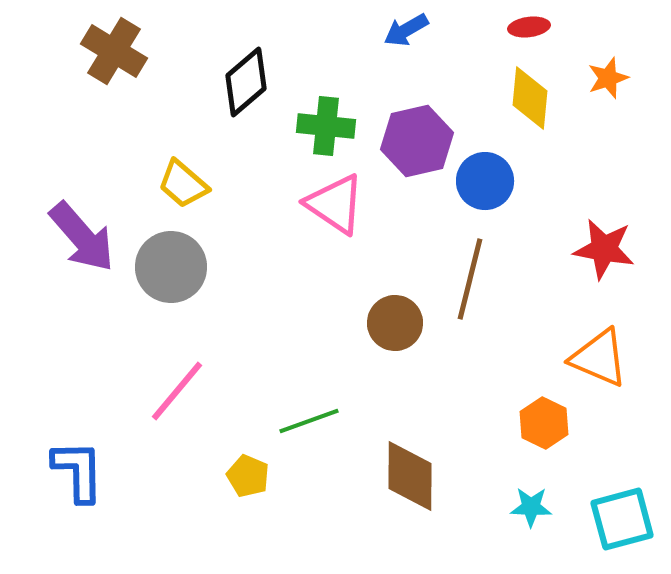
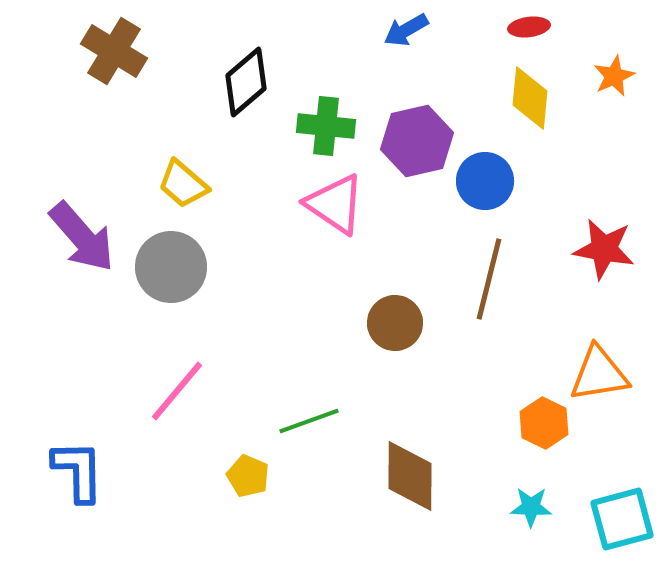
orange star: moved 6 px right, 2 px up; rotated 6 degrees counterclockwise
brown line: moved 19 px right
orange triangle: moved 16 px down; rotated 32 degrees counterclockwise
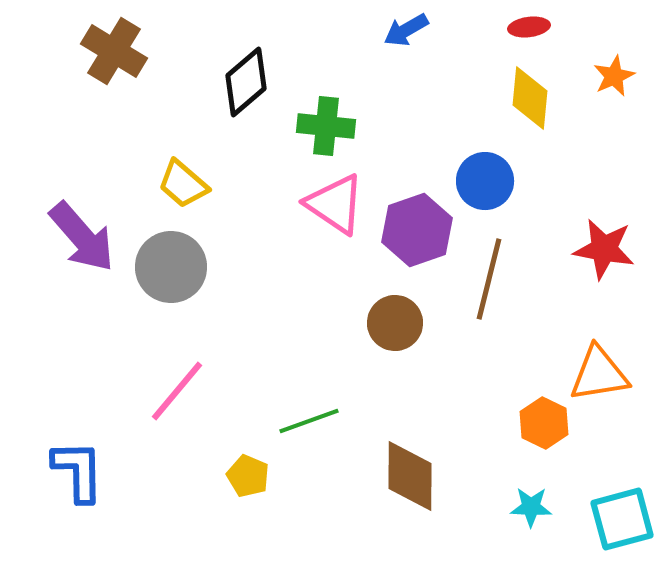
purple hexagon: moved 89 px down; rotated 6 degrees counterclockwise
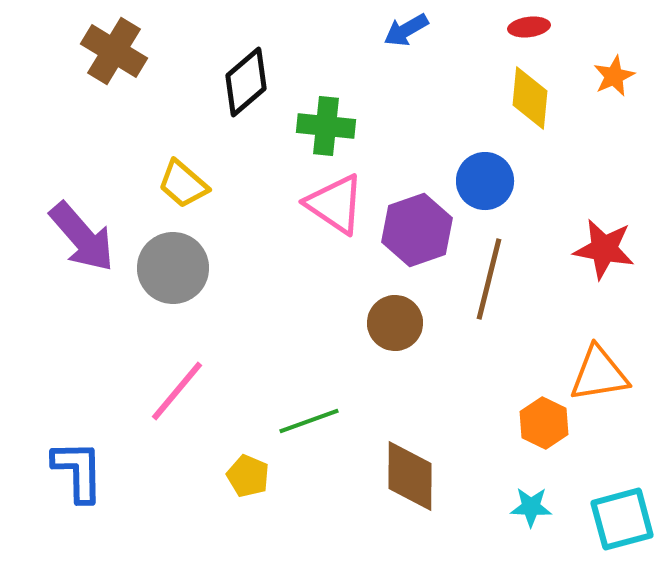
gray circle: moved 2 px right, 1 px down
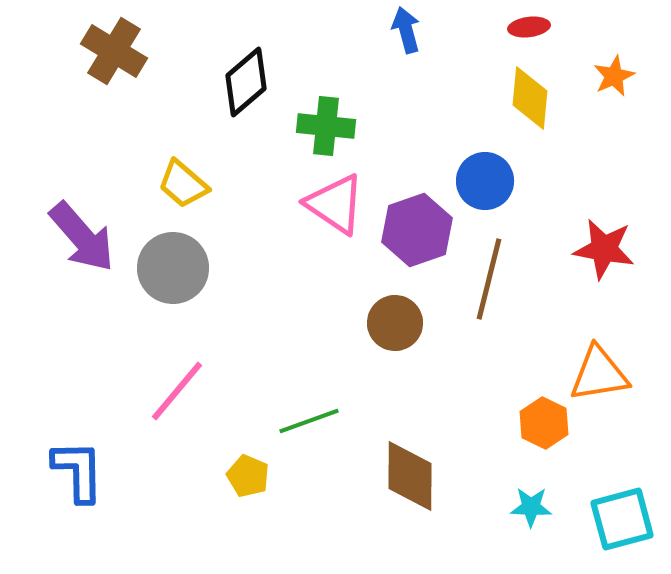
blue arrow: rotated 105 degrees clockwise
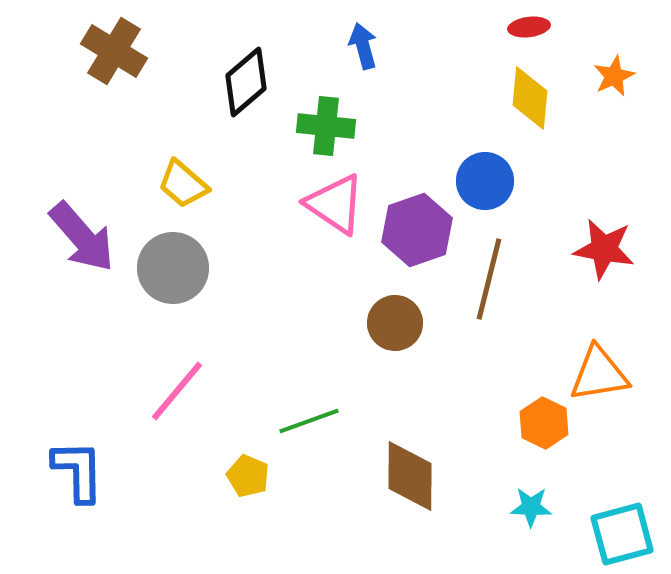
blue arrow: moved 43 px left, 16 px down
cyan square: moved 15 px down
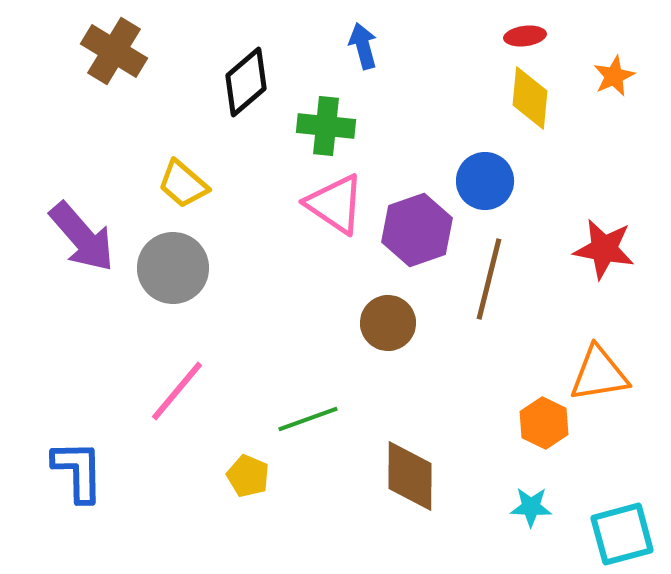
red ellipse: moved 4 px left, 9 px down
brown circle: moved 7 px left
green line: moved 1 px left, 2 px up
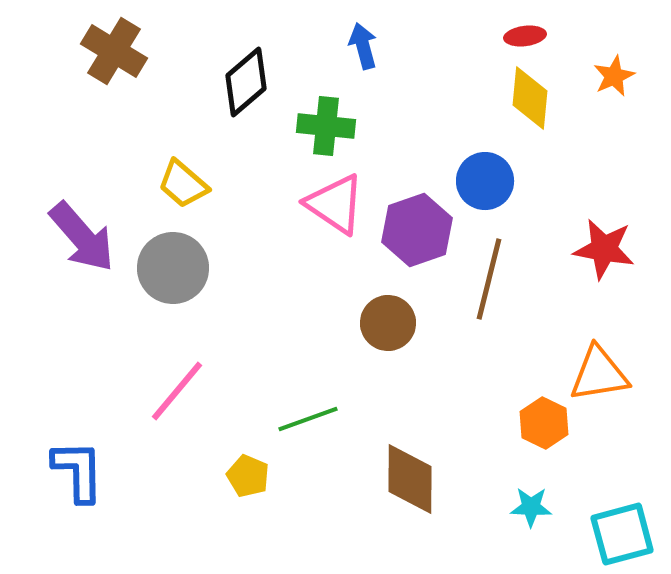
brown diamond: moved 3 px down
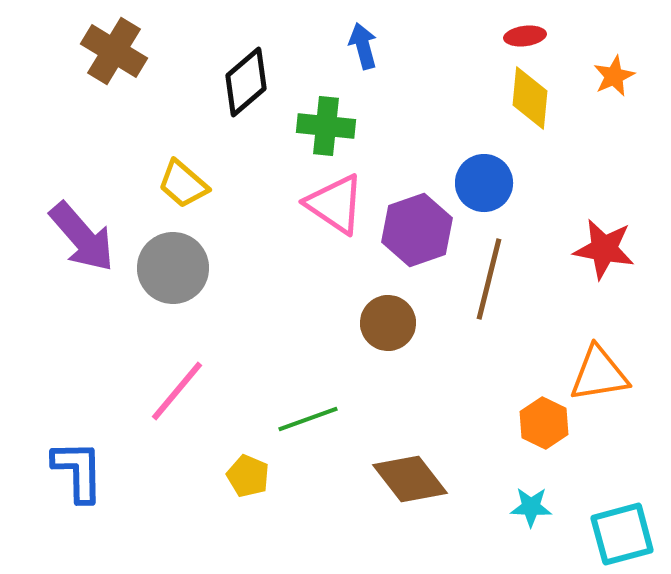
blue circle: moved 1 px left, 2 px down
brown diamond: rotated 38 degrees counterclockwise
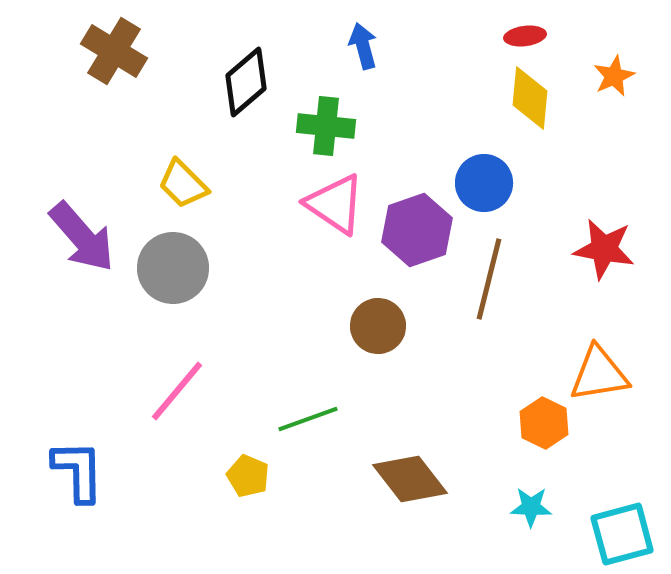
yellow trapezoid: rotated 4 degrees clockwise
brown circle: moved 10 px left, 3 px down
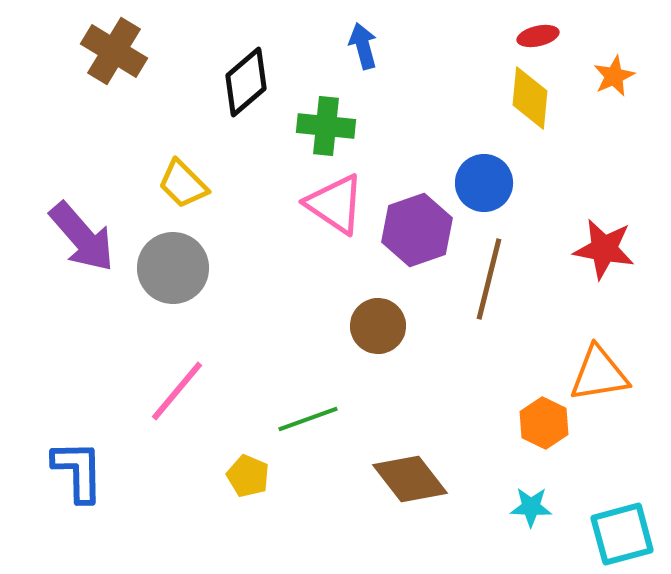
red ellipse: moved 13 px right; rotated 6 degrees counterclockwise
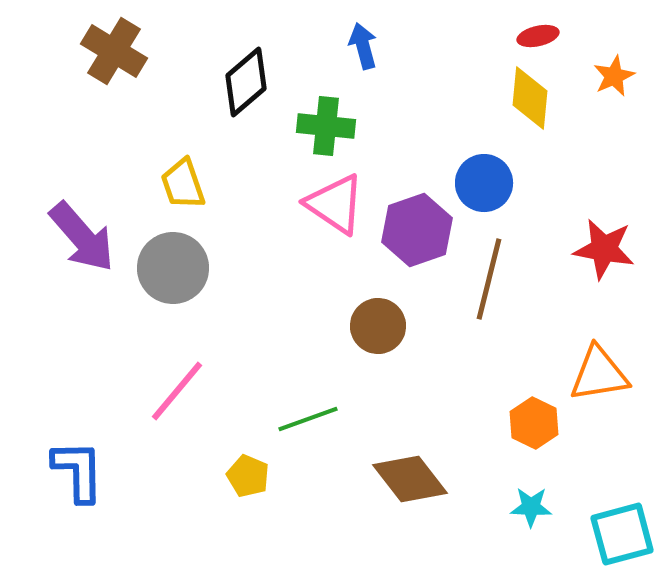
yellow trapezoid: rotated 26 degrees clockwise
orange hexagon: moved 10 px left
